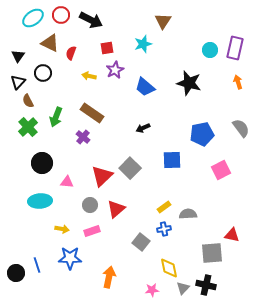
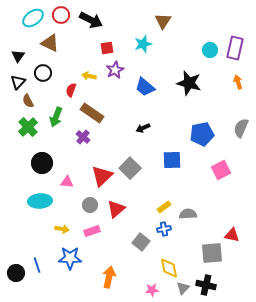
red semicircle at (71, 53): moved 37 px down
gray semicircle at (241, 128): rotated 120 degrees counterclockwise
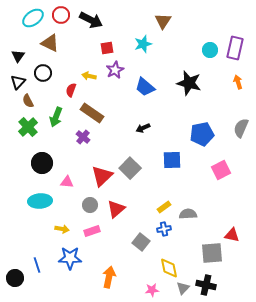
black circle at (16, 273): moved 1 px left, 5 px down
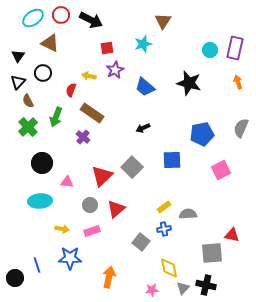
gray square at (130, 168): moved 2 px right, 1 px up
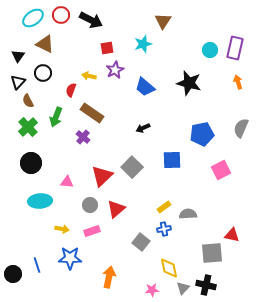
brown triangle at (50, 43): moved 5 px left, 1 px down
black circle at (42, 163): moved 11 px left
black circle at (15, 278): moved 2 px left, 4 px up
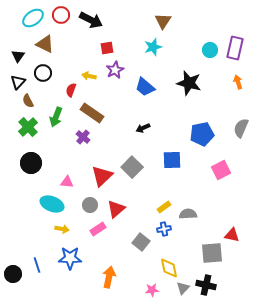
cyan star at (143, 44): moved 10 px right, 3 px down
cyan ellipse at (40, 201): moved 12 px right, 3 px down; rotated 25 degrees clockwise
pink rectangle at (92, 231): moved 6 px right, 2 px up; rotated 14 degrees counterclockwise
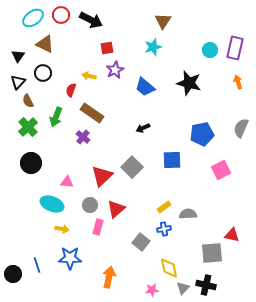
pink rectangle at (98, 229): moved 2 px up; rotated 42 degrees counterclockwise
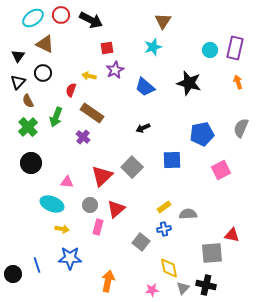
orange arrow at (109, 277): moved 1 px left, 4 px down
